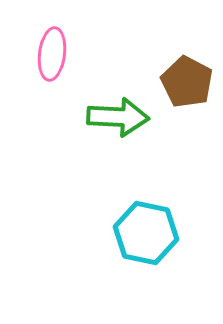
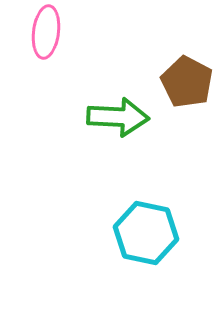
pink ellipse: moved 6 px left, 22 px up
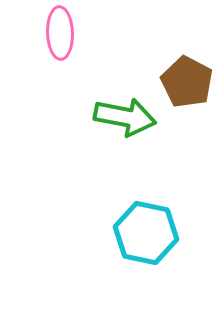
pink ellipse: moved 14 px right, 1 px down; rotated 9 degrees counterclockwise
green arrow: moved 7 px right; rotated 8 degrees clockwise
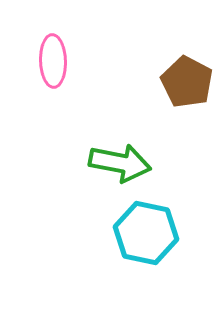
pink ellipse: moved 7 px left, 28 px down
green arrow: moved 5 px left, 46 px down
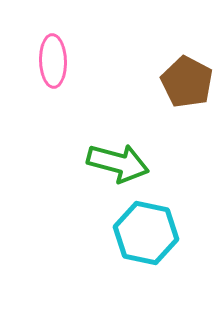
green arrow: moved 2 px left; rotated 4 degrees clockwise
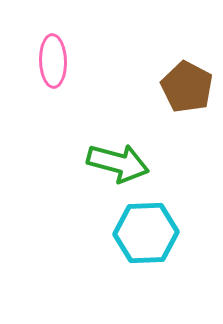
brown pentagon: moved 5 px down
cyan hexagon: rotated 14 degrees counterclockwise
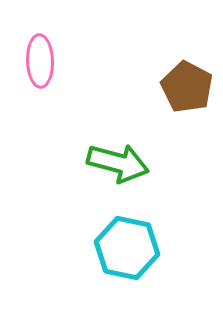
pink ellipse: moved 13 px left
cyan hexagon: moved 19 px left, 15 px down; rotated 14 degrees clockwise
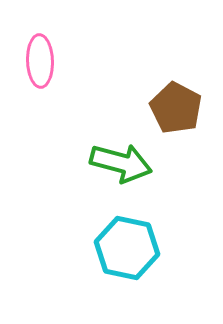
brown pentagon: moved 11 px left, 21 px down
green arrow: moved 3 px right
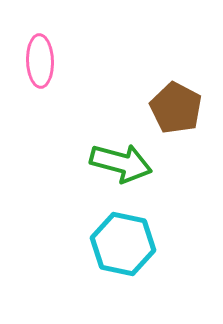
cyan hexagon: moved 4 px left, 4 px up
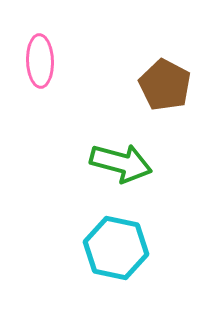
brown pentagon: moved 11 px left, 23 px up
cyan hexagon: moved 7 px left, 4 px down
